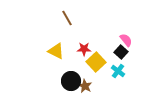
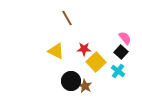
pink semicircle: moved 1 px left, 2 px up
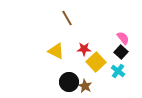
pink semicircle: moved 2 px left
black circle: moved 2 px left, 1 px down
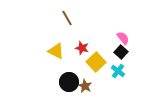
red star: moved 2 px left, 1 px up; rotated 16 degrees clockwise
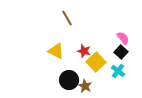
red star: moved 2 px right, 3 px down
black circle: moved 2 px up
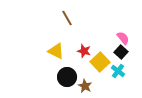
yellow square: moved 4 px right
black circle: moved 2 px left, 3 px up
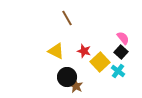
brown star: moved 9 px left
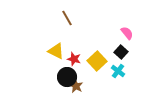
pink semicircle: moved 4 px right, 5 px up
red star: moved 10 px left, 8 px down
yellow square: moved 3 px left, 1 px up
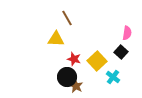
pink semicircle: rotated 48 degrees clockwise
yellow triangle: moved 12 px up; rotated 24 degrees counterclockwise
cyan cross: moved 5 px left, 6 px down
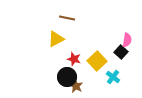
brown line: rotated 49 degrees counterclockwise
pink semicircle: moved 7 px down
yellow triangle: rotated 30 degrees counterclockwise
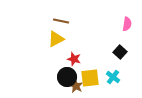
brown line: moved 6 px left, 3 px down
pink semicircle: moved 16 px up
black square: moved 1 px left
yellow square: moved 7 px left, 17 px down; rotated 36 degrees clockwise
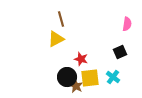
brown line: moved 2 px up; rotated 63 degrees clockwise
black square: rotated 24 degrees clockwise
red star: moved 7 px right
